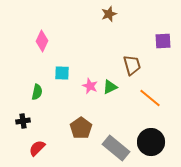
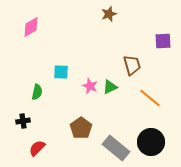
pink diamond: moved 11 px left, 14 px up; rotated 35 degrees clockwise
cyan square: moved 1 px left, 1 px up
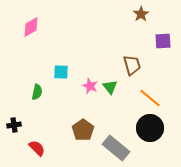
brown star: moved 32 px right; rotated 14 degrees counterclockwise
green triangle: rotated 42 degrees counterclockwise
black cross: moved 9 px left, 4 px down
brown pentagon: moved 2 px right, 2 px down
black circle: moved 1 px left, 14 px up
red semicircle: rotated 90 degrees clockwise
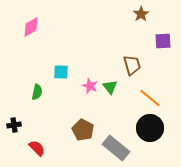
brown pentagon: rotated 10 degrees counterclockwise
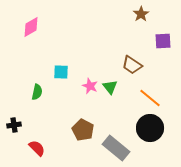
brown trapezoid: rotated 140 degrees clockwise
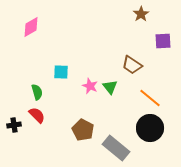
green semicircle: rotated 28 degrees counterclockwise
red semicircle: moved 33 px up
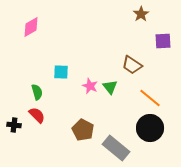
black cross: rotated 16 degrees clockwise
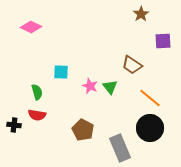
pink diamond: rotated 55 degrees clockwise
red semicircle: rotated 144 degrees clockwise
gray rectangle: moved 4 px right; rotated 28 degrees clockwise
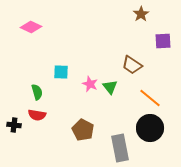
pink star: moved 2 px up
gray rectangle: rotated 12 degrees clockwise
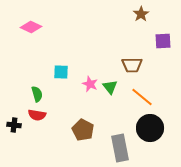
brown trapezoid: rotated 35 degrees counterclockwise
green semicircle: moved 2 px down
orange line: moved 8 px left, 1 px up
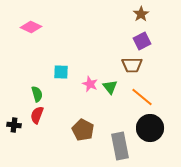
purple square: moved 21 px left; rotated 24 degrees counterclockwise
red semicircle: rotated 102 degrees clockwise
gray rectangle: moved 2 px up
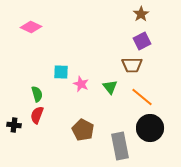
pink star: moved 9 px left
